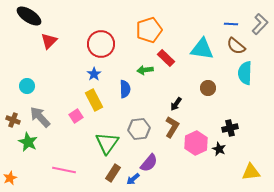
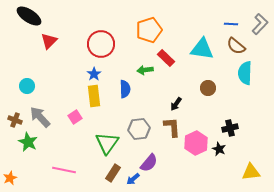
yellow rectangle: moved 4 px up; rotated 20 degrees clockwise
pink square: moved 1 px left, 1 px down
brown cross: moved 2 px right
brown L-shape: rotated 35 degrees counterclockwise
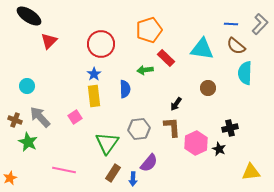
blue arrow: rotated 48 degrees counterclockwise
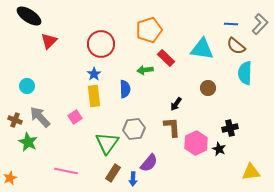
gray hexagon: moved 5 px left
pink line: moved 2 px right, 1 px down
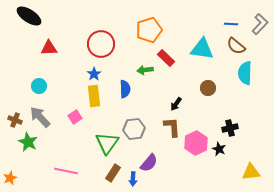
red triangle: moved 7 px down; rotated 42 degrees clockwise
cyan circle: moved 12 px right
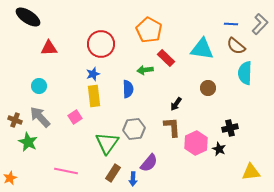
black ellipse: moved 1 px left, 1 px down
orange pentagon: rotated 25 degrees counterclockwise
blue star: moved 1 px left; rotated 16 degrees clockwise
blue semicircle: moved 3 px right
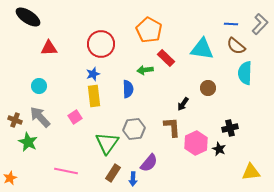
black arrow: moved 7 px right
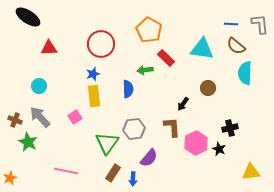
gray L-shape: rotated 50 degrees counterclockwise
purple semicircle: moved 5 px up
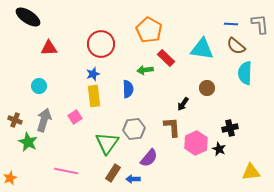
brown circle: moved 1 px left
gray arrow: moved 4 px right, 3 px down; rotated 60 degrees clockwise
blue arrow: rotated 88 degrees clockwise
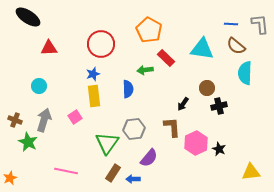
black cross: moved 11 px left, 22 px up
